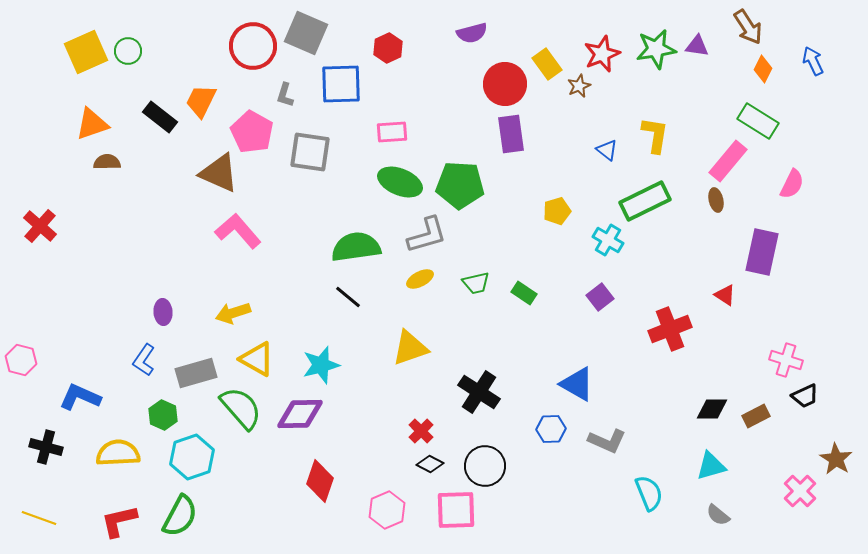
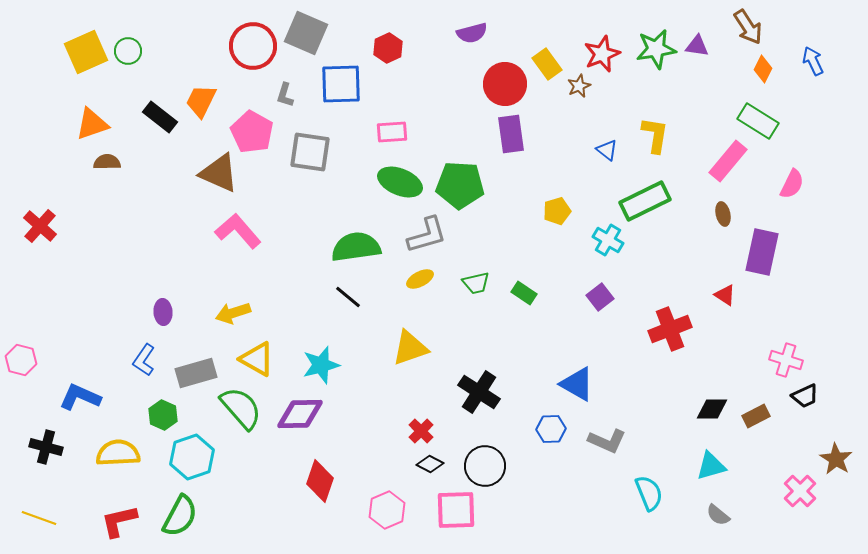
brown ellipse at (716, 200): moved 7 px right, 14 px down
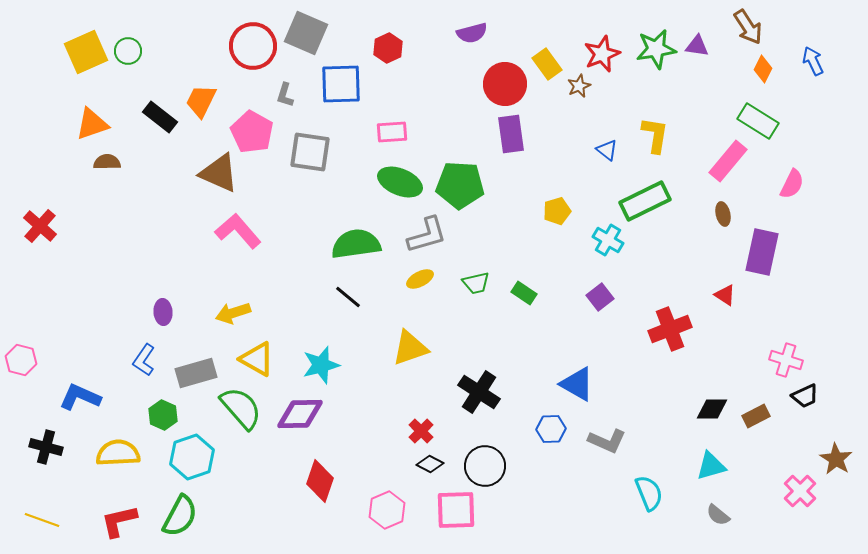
green semicircle at (356, 247): moved 3 px up
yellow line at (39, 518): moved 3 px right, 2 px down
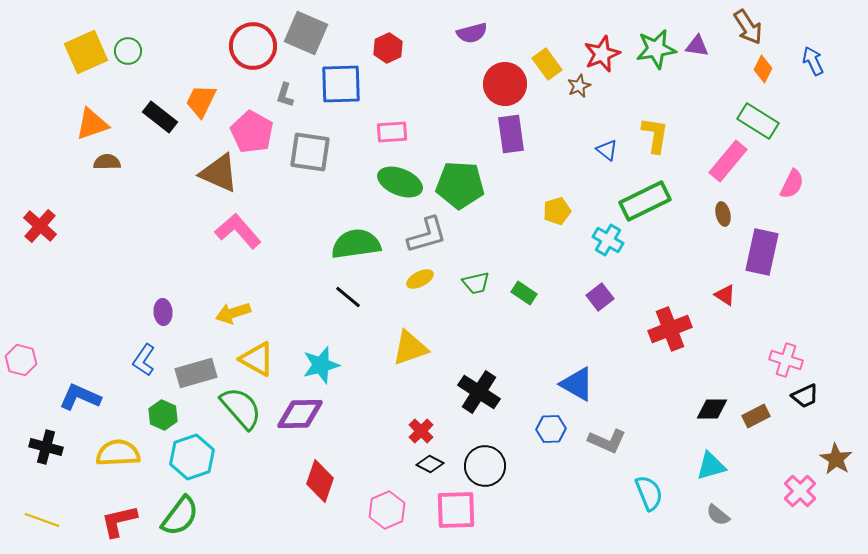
green semicircle at (180, 516): rotated 9 degrees clockwise
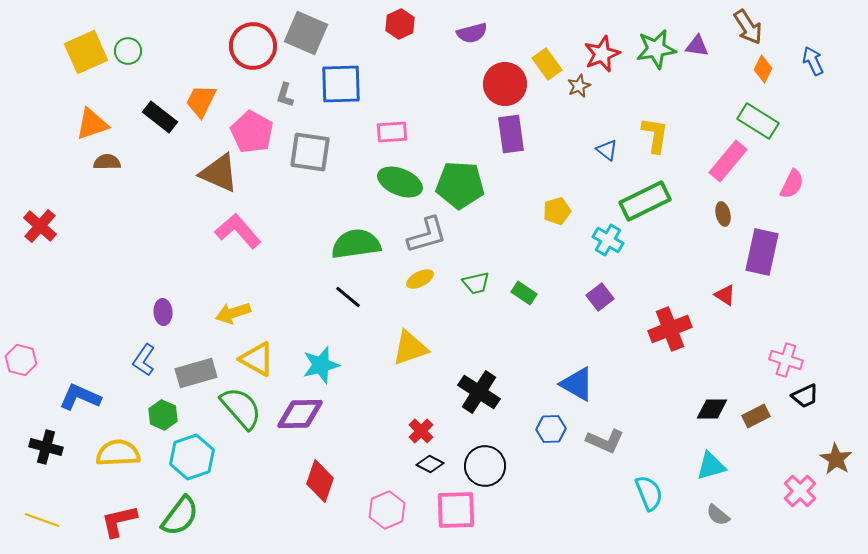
red hexagon at (388, 48): moved 12 px right, 24 px up
gray L-shape at (607, 441): moved 2 px left
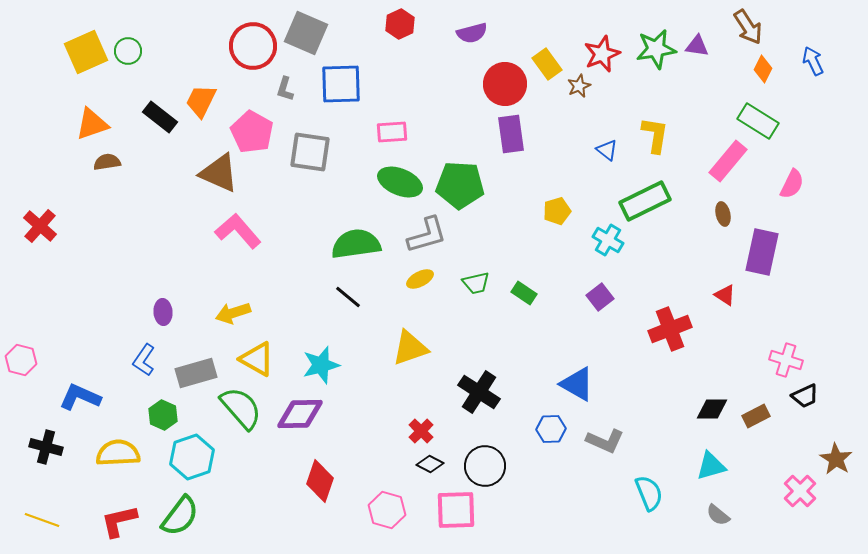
gray L-shape at (285, 95): moved 6 px up
brown semicircle at (107, 162): rotated 8 degrees counterclockwise
pink hexagon at (387, 510): rotated 21 degrees counterclockwise
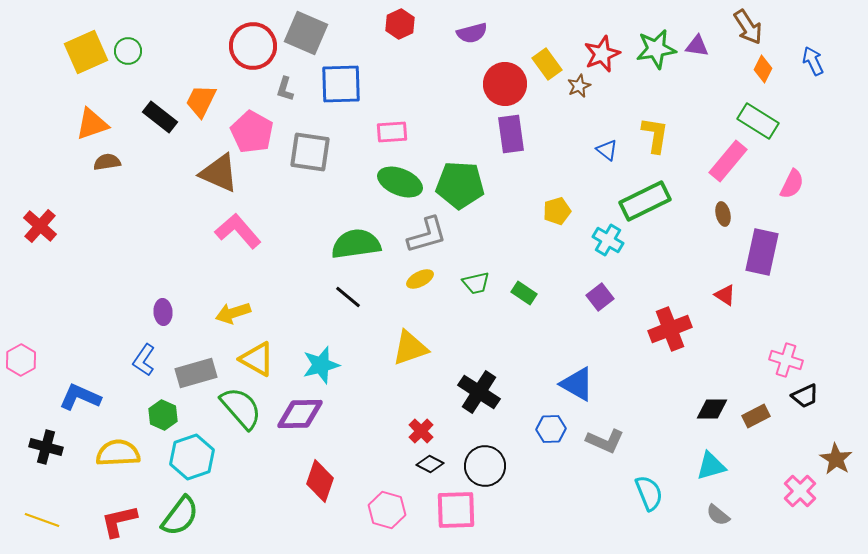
pink hexagon at (21, 360): rotated 16 degrees clockwise
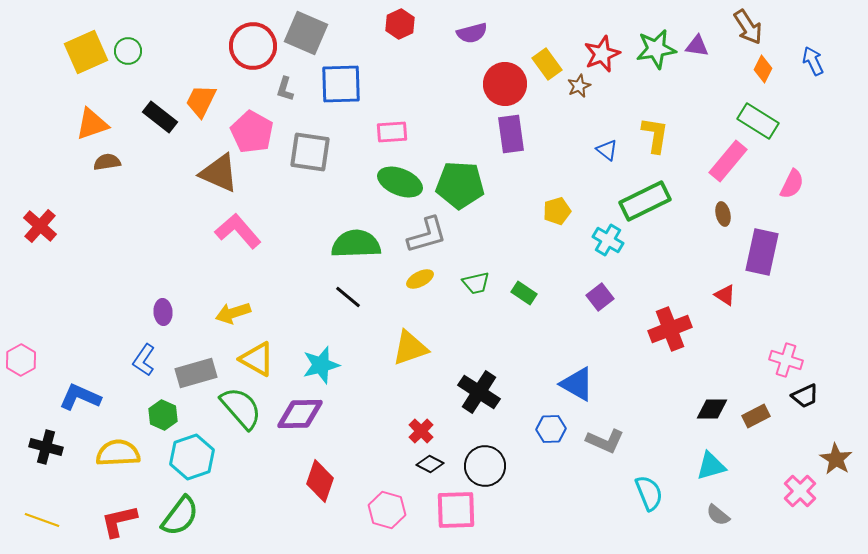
green semicircle at (356, 244): rotated 6 degrees clockwise
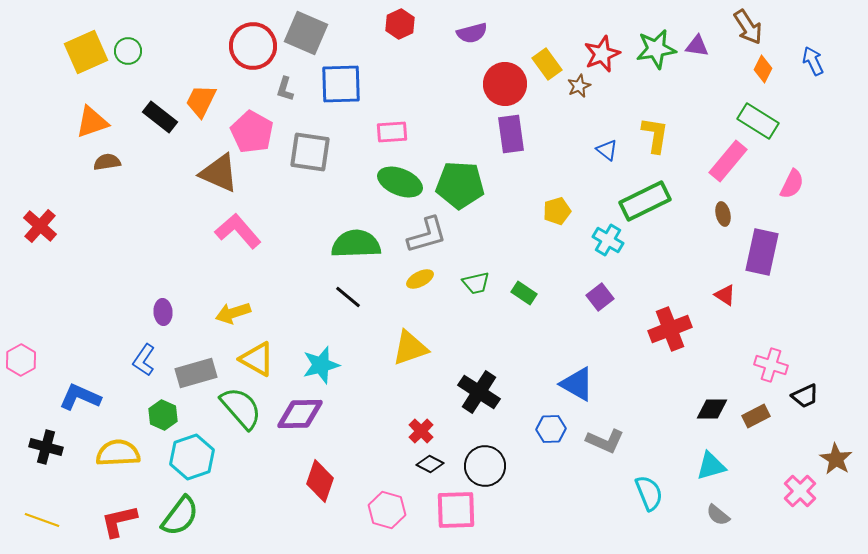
orange triangle at (92, 124): moved 2 px up
pink cross at (786, 360): moved 15 px left, 5 px down
